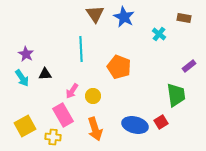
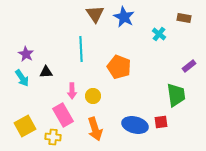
black triangle: moved 1 px right, 2 px up
pink arrow: rotated 35 degrees counterclockwise
red square: rotated 24 degrees clockwise
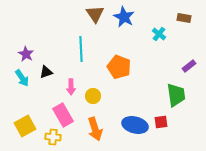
black triangle: rotated 16 degrees counterclockwise
pink arrow: moved 1 px left, 4 px up
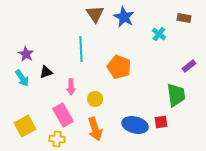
yellow circle: moved 2 px right, 3 px down
yellow cross: moved 4 px right, 2 px down
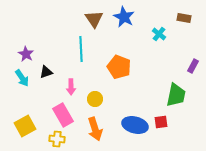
brown triangle: moved 1 px left, 5 px down
purple rectangle: moved 4 px right; rotated 24 degrees counterclockwise
green trapezoid: rotated 20 degrees clockwise
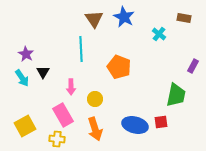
black triangle: moved 3 px left; rotated 40 degrees counterclockwise
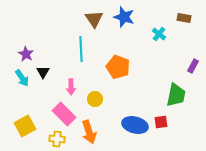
blue star: rotated 10 degrees counterclockwise
orange pentagon: moved 1 px left
pink rectangle: moved 1 px right, 1 px up; rotated 15 degrees counterclockwise
orange arrow: moved 6 px left, 3 px down
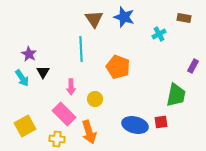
cyan cross: rotated 24 degrees clockwise
purple star: moved 3 px right
